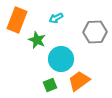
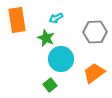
orange rectangle: rotated 30 degrees counterclockwise
green star: moved 9 px right, 2 px up
orange trapezoid: moved 15 px right, 8 px up
green square: rotated 16 degrees counterclockwise
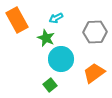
orange rectangle: rotated 20 degrees counterclockwise
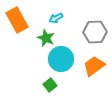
orange trapezoid: moved 7 px up
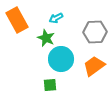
green square: rotated 32 degrees clockwise
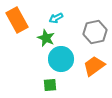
gray hexagon: rotated 10 degrees counterclockwise
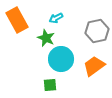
gray hexagon: moved 2 px right, 1 px up
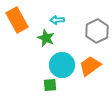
cyan arrow: moved 1 px right, 2 px down; rotated 24 degrees clockwise
gray hexagon: rotated 15 degrees counterclockwise
cyan circle: moved 1 px right, 6 px down
orange trapezoid: moved 4 px left
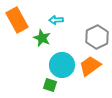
cyan arrow: moved 1 px left
gray hexagon: moved 6 px down
green star: moved 4 px left
green square: rotated 24 degrees clockwise
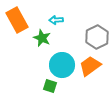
green square: moved 1 px down
